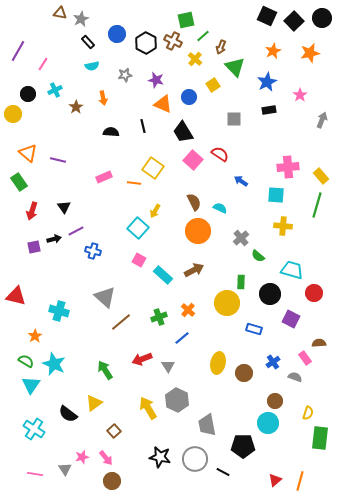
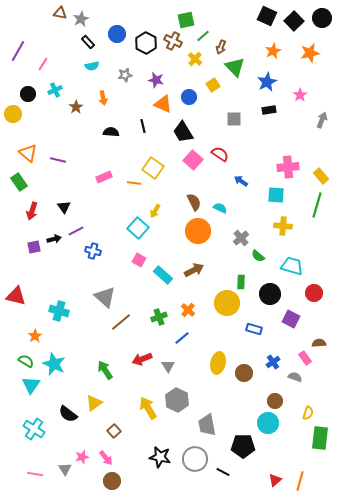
cyan trapezoid at (292, 270): moved 4 px up
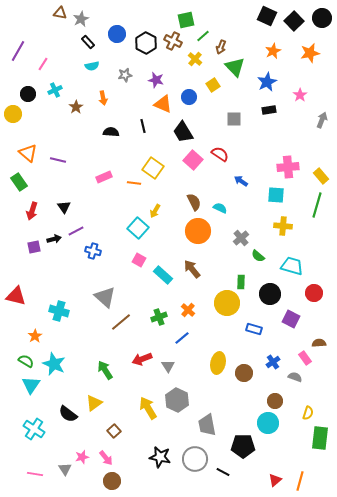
brown arrow at (194, 270): moved 2 px left, 1 px up; rotated 102 degrees counterclockwise
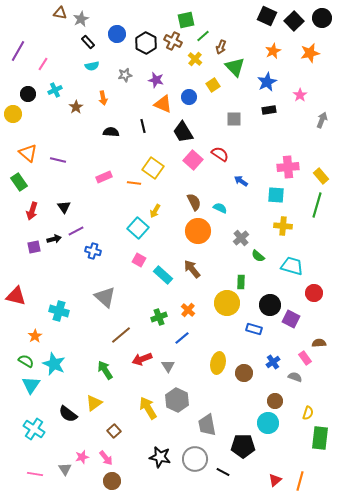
black circle at (270, 294): moved 11 px down
brown line at (121, 322): moved 13 px down
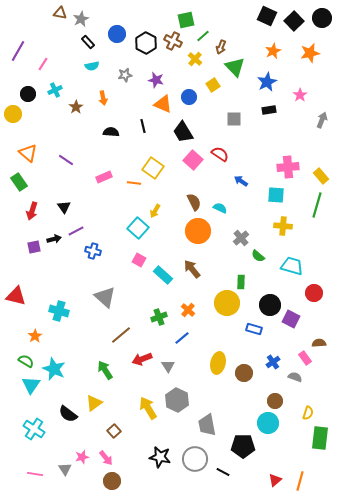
purple line at (58, 160): moved 8 px right; rotated 21 degrees clockwise
cyan star at (54, 364): moved 5 px down
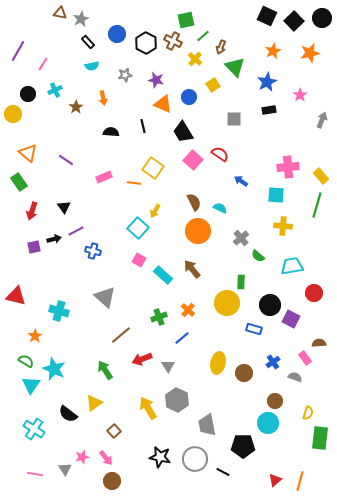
cyan trapezoid at (292, 266): rotated 25 degrees counterclockwise
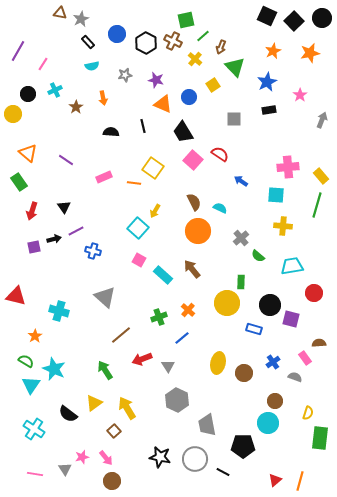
purple square at (291, 319): rotated 12 degrees counterclockwise
yellow arrow at (148, 408): moved 21 px left
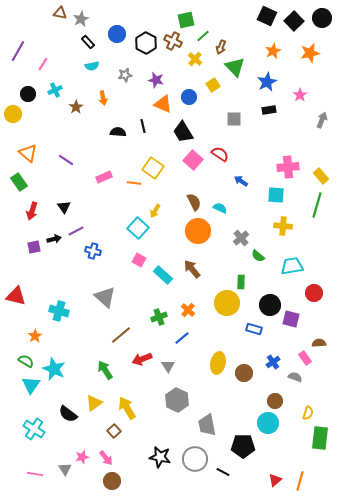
black semicircle at (111, 132): moved 7 px right
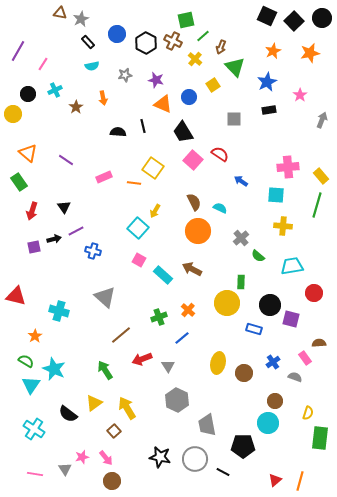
brown arrow at (192, 269): rotated 24 degrees counterclockwise
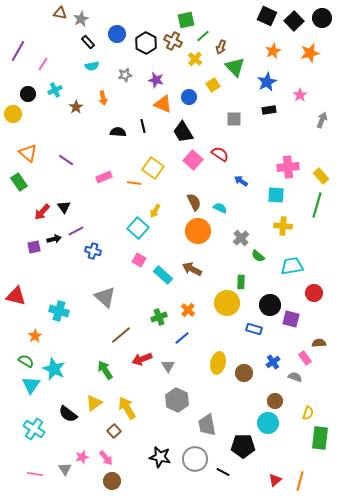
red arrow at (32, 211): moved 10 px right, 1 px down; rotated 24 degrees clockwise
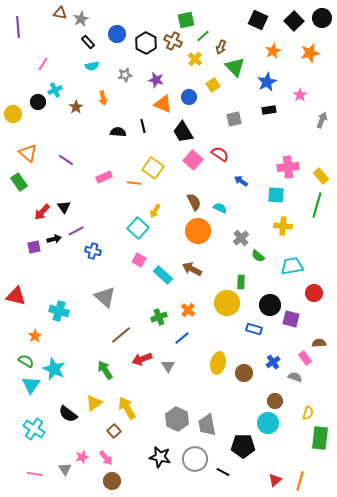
black square at (267, 16): moved 9 px left, 4 px down
purple line at (18, 51): moved 24 px up; rotated 35 degrees counterclockwise
black circle at (28, 94): moved 10 px right, 8 px down
gray square at (234, 119): rotated 14 degrees counterclockwise
gray hexagon at (177, 400): moved 19 px down
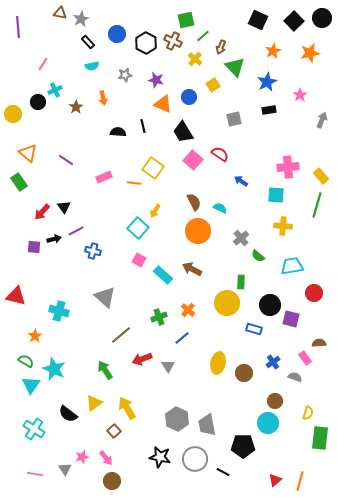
purple square at (34, 247): rotated 16 degrees clockwise
